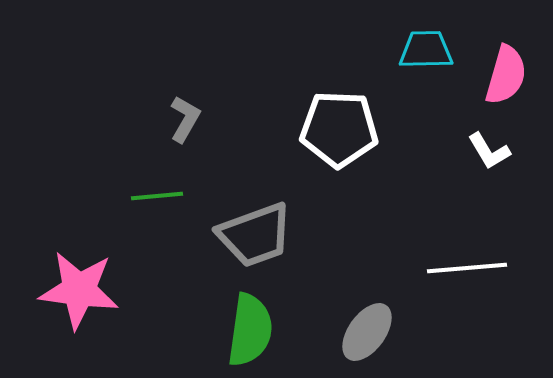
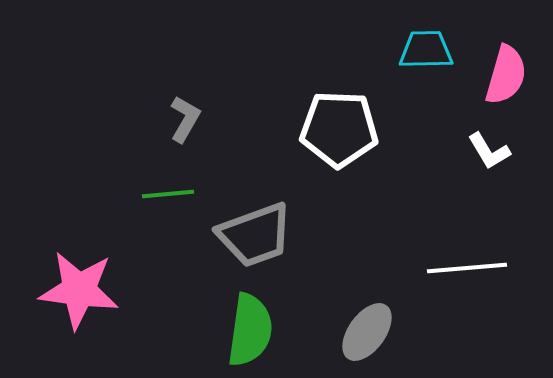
green line: moved 11 px right, 2 px up
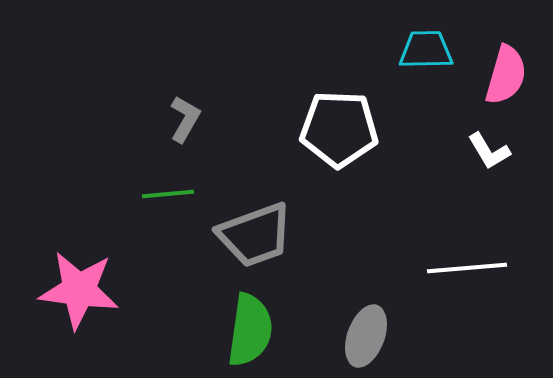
gray ellipse: moved 1 px left, 4 px down; rotated 16 degrees counterclockwise
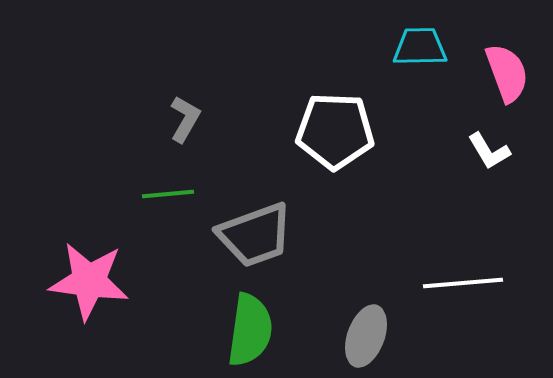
cyan trapezoid: moved 6 px left, 3 px up
pink semicircle: moved 1 px right, 2 px up; rotated 36 degrees counterclockwise
white pentagon: moved 4 px left, 2 px down
white line: moved 4 px left, 15 px down
pink star: moved 10 px right, 9 px up
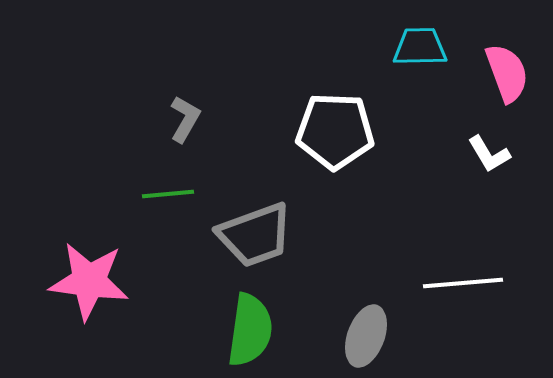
white L-shape: moved 3 px down
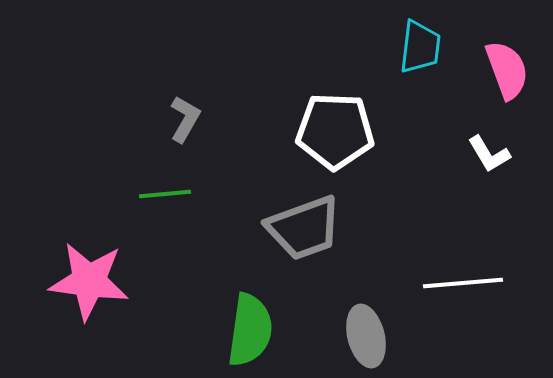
cyan trapezoid: rotated 98 degrees clockwise
pink semicircle: moved 3 px up
green line: moved 3 px left
gray trapezoid: moved 49 px right, 7 px up
gray ellipse: rotated 34 degrees counterclockwise
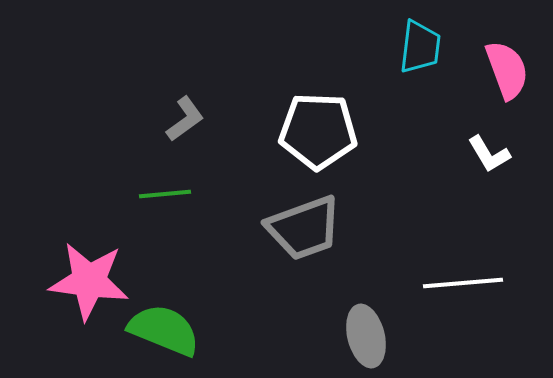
gray L-shape: rotated 24 degrees clockwise
white pentagon: moved 17 px left
green semicircle: moved 86 px left; rotated 76 degrees counterclockwise
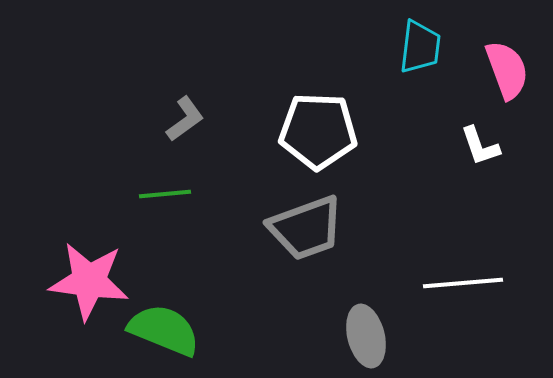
white L-shape: moved 9 px left, 8 px up; rotated 12 degrees clockwise
gray trapezoid: moved 2 px right
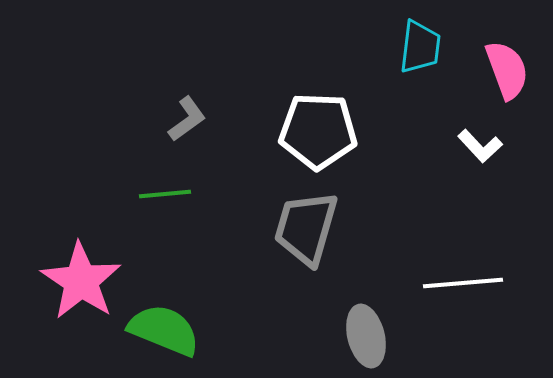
gray L-shape: moved 2 px right
white L-shape: rotated 24 degrees counterclockwise
gray trapezoid: rotated 126 degrees clockwise
pink star: moved 8 px left; rotated 26 degrees clockwise
